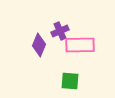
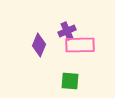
purple cross: moved 7 px right
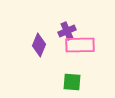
green square: moved 2 px right, 1 px down
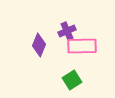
pink rectangle: moved 2 px right, 1 px down
green square: moved 2 px up; rotated 36 degrees counterclockwise
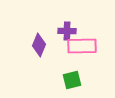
purple cross: rotated 24 degrees clockwise
green square: rotated 18 degrees clockwise
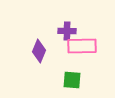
purple diamond: moved 6 px down
green square: rotated 18 degrees clockwise
